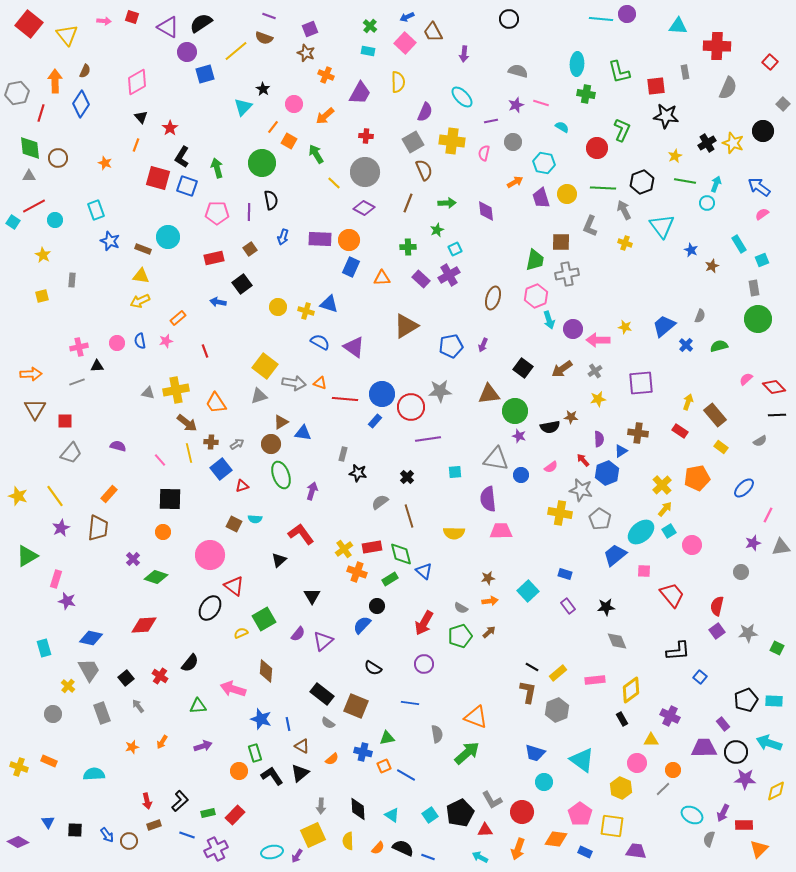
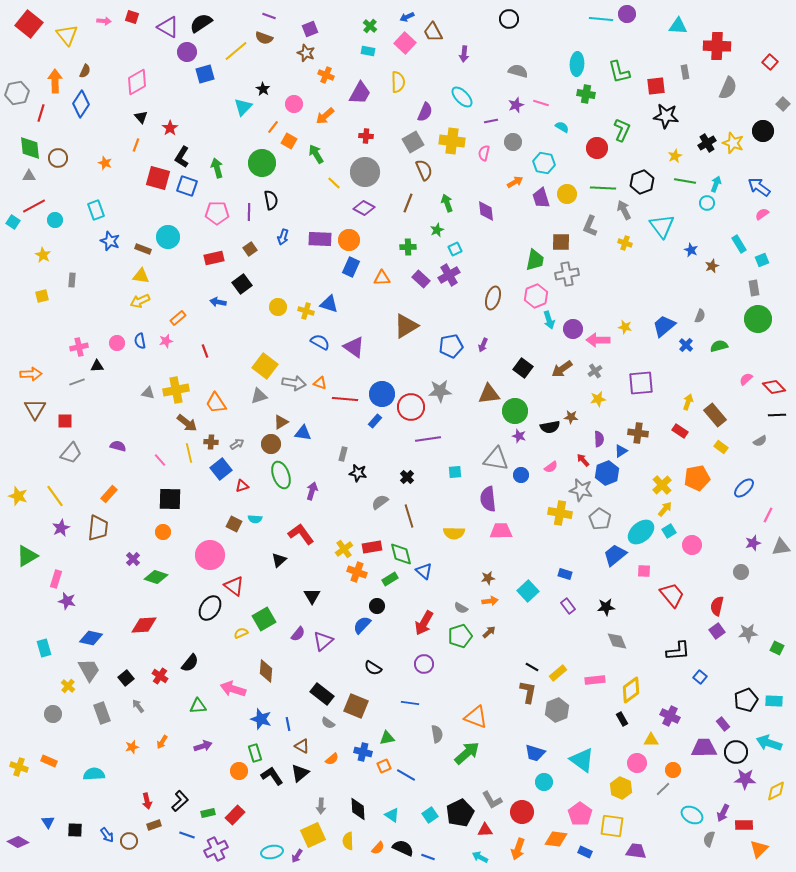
green arrow at (447, 203): rotated 108 degrees counterclockwise
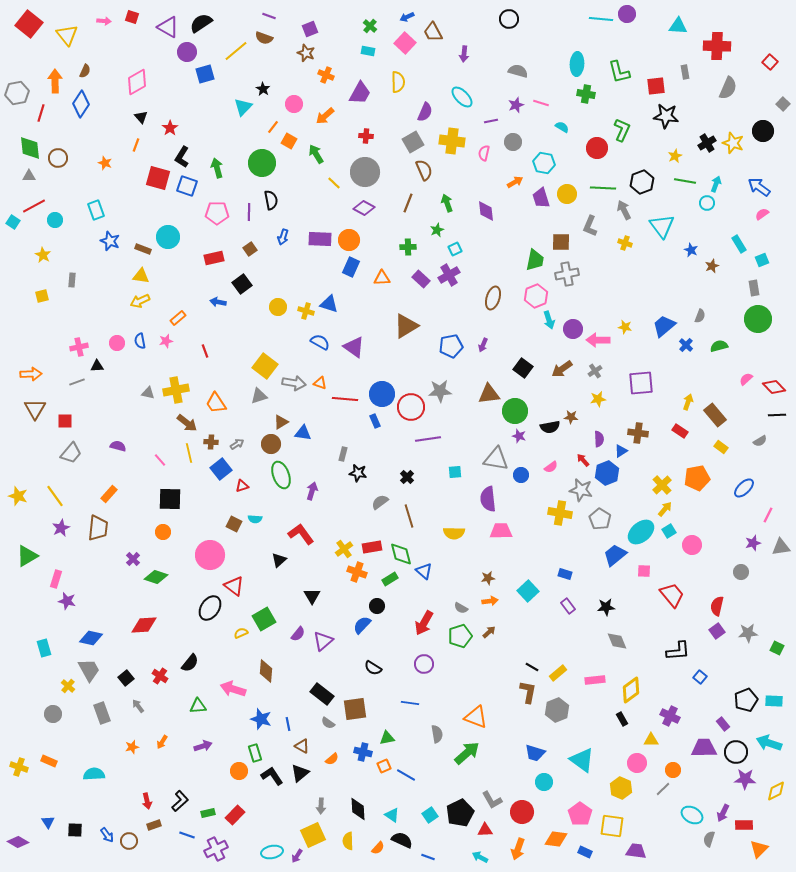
blue rectangle at (375, 421): rotated 64 degrees counterclockwise
brown square at (356, 706): moved 1 px left, 3 px down; rotated 30 degrees counterclockwise
black semicircle at (403, 848): moved 1 px left, 8 px up
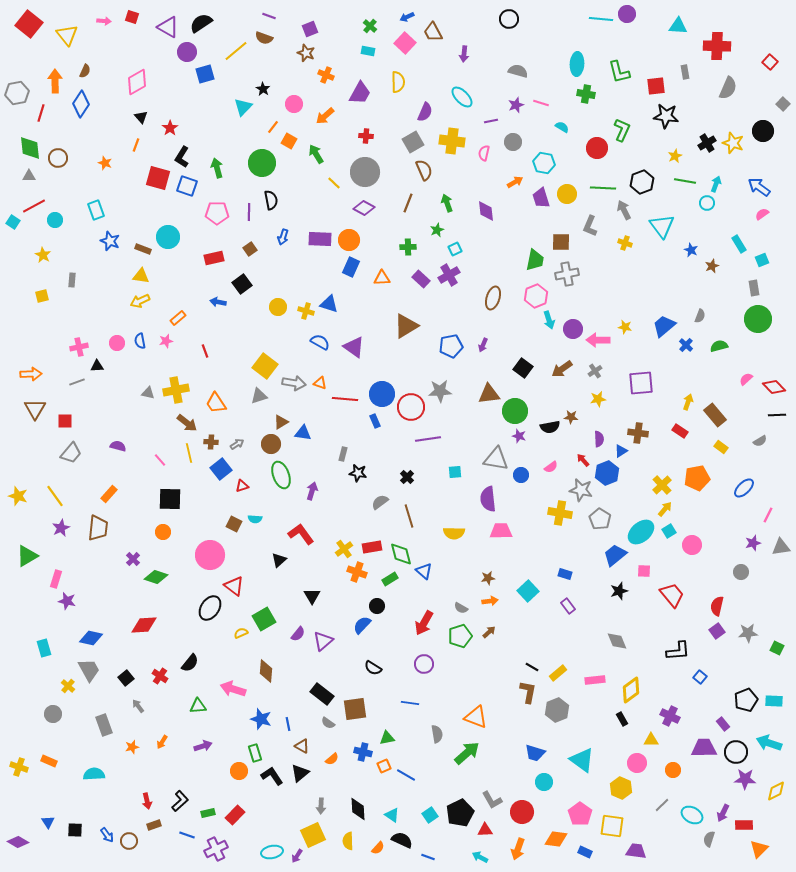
black star at (606, 607): moved 13 px right, 16 px up; rotated 12 degrees counterclockwise
gray rectangle at (102, 713): moved 2 px right, 12 px down
gray line at (663, 789): moved 1 px left, 16 px down
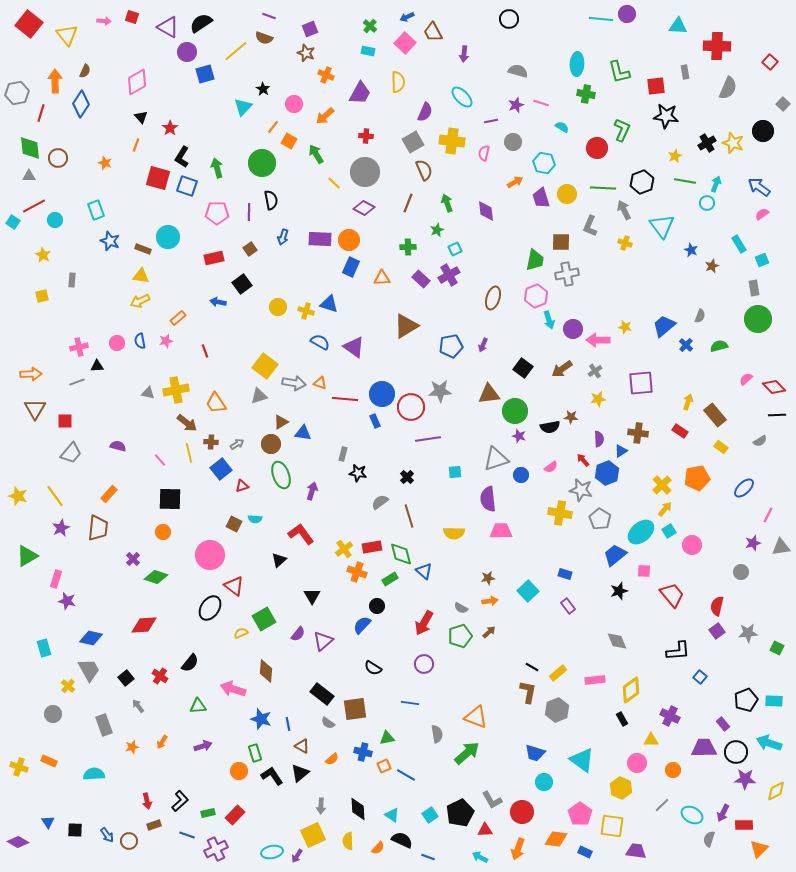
gray triangle at (496, 459): rotated 28 degrees counterclockwise
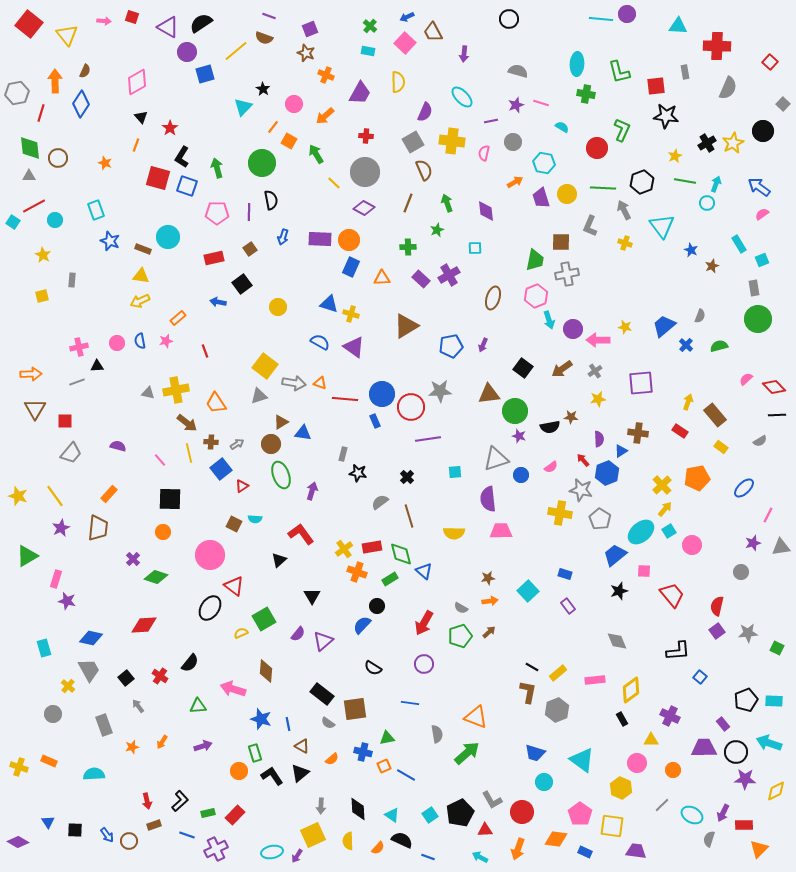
yellow star at (733, 143): rotated 25 degrees clockwise
cyan square at (455, 249): moved 20 px right, 1 px up; rotated 24 degrees clockwise
yellow cross at (306, 311): moved 45 px right, 3 px down
red triangle at (242, 486): rotated 16 degrees counterclockwise
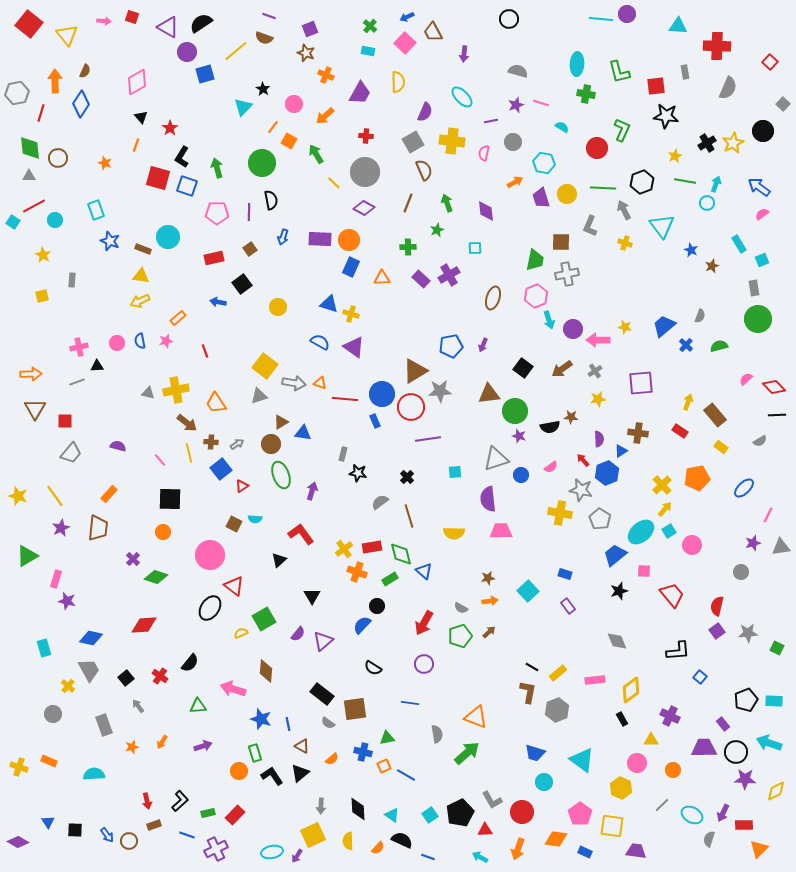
brown triangle at (406, 326): moved 9 px right, 45 px down
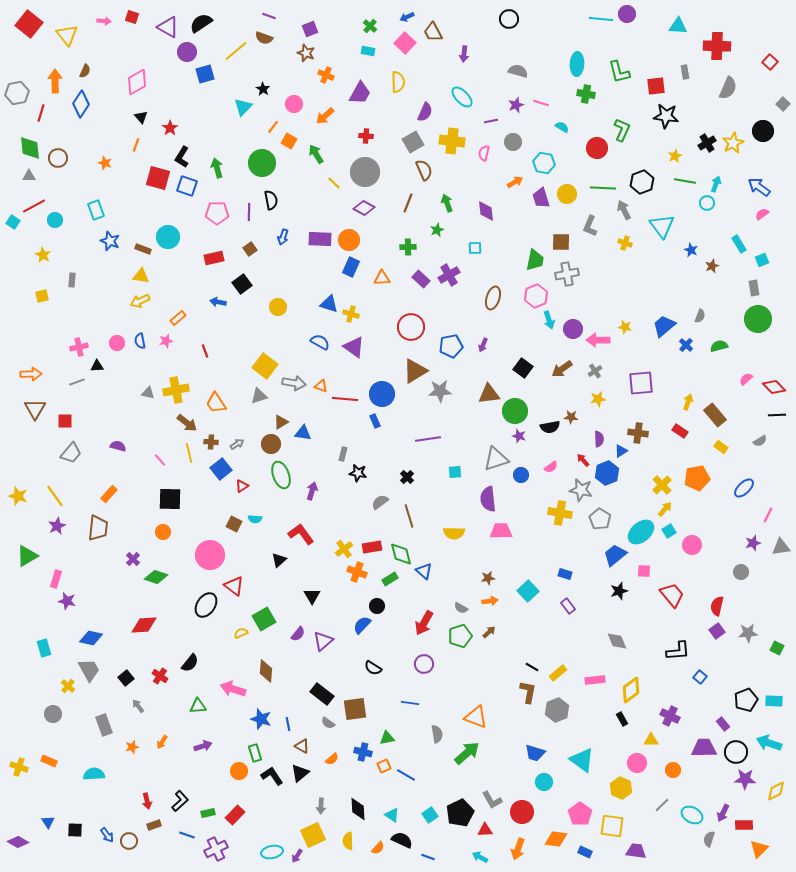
orange triangle at (320, 383): moved 1 px right, 3 px down
red circle at (411, 407): moved 80 px up
purple star at (61, 528): moved 4 px left, 2 px up
black ellipse at (210, 608): moved 4 px left, 3 px up
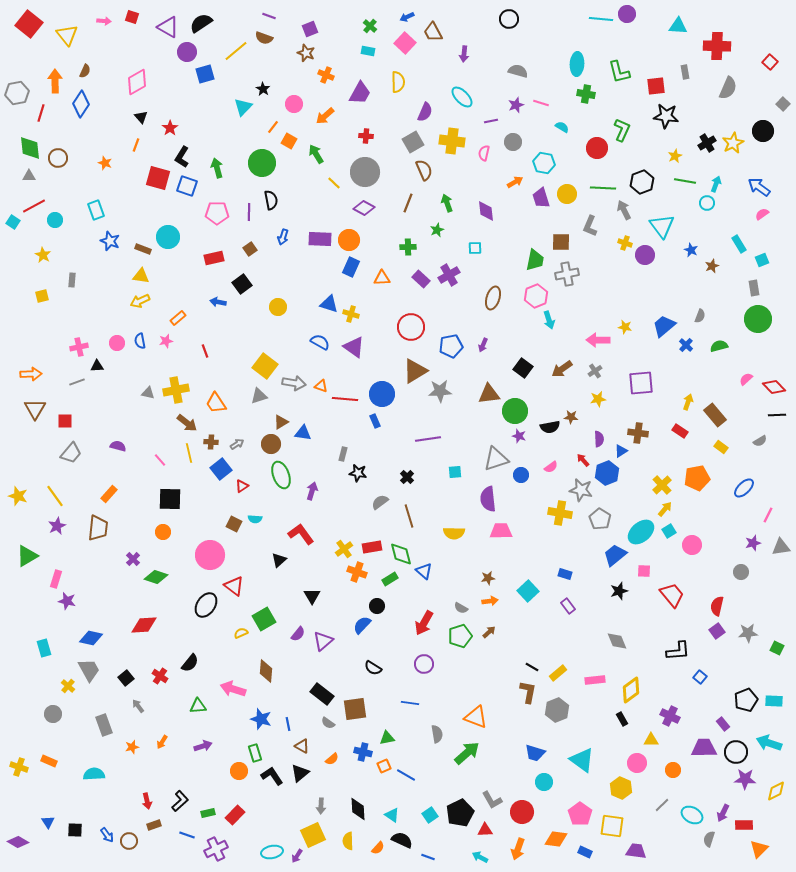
purple circle at (573, 329): moved 72 px right, 74 px up
